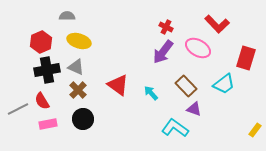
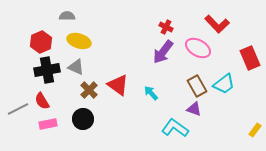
red rectangle: moved 4 px right; rotated 40 degrees counterclockwise
brown rectangle: moved 11 px right; rotated 15 degrees clockwise
brown cross: moved 11 px right
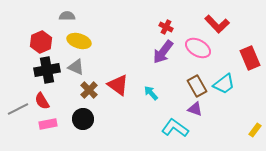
purple triangle: moved 1 px right
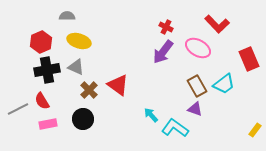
red rectangle: moved 1 px left, 1 px down
cyan arrow: moved 22 px down
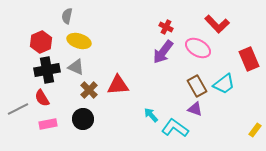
gray semicircle: rotated 77 degrees counterclockwise
red triangle: rotated 40 degrees counterclockwise
red semicircle: moved 3 px up
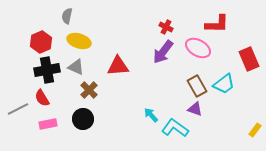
red L-shape: rotated 45 degrees counterclockwise
red triangle: moved 19 px up
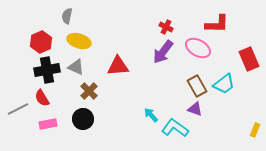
brown cross: moved 1 px down
yellow rectangle: rotated 16 degrees counterclockwise
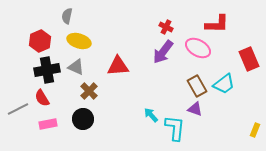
red hexagon: moved 1 px left, 1 px up
cyan L-shape: rotated 60 degrees clockwise
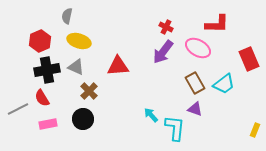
brown rectangle: moved 2 px left, 3 px up
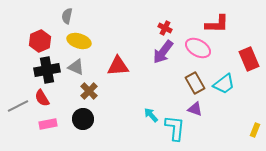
red cross: moved 1 px left, 1 px down
gray line: moved 3 px up
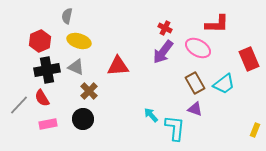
gray line: moved 1 px right, 1 px up; rotated 20 degrees counterclockwise
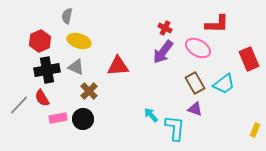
pink rectangle: moved 10 px right, 6 px up
